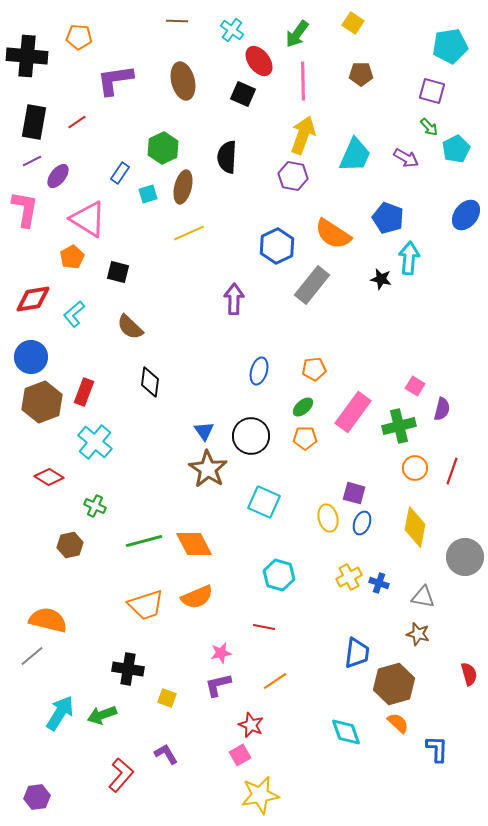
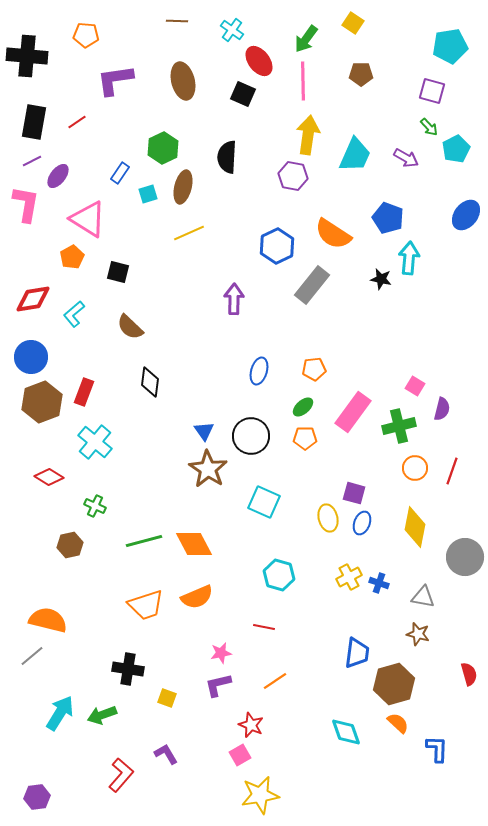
green arrow at (297, 34): moved 9 px right, 5 px down
orange pentagon at (79, 37): moved 7 px right, 2 px up
yellow arrow at (303, 135): moved 5 px right; rotated 12 degrees counterclockwise
pink L-shape at (25, 209): moved 1 px right, 5 px up
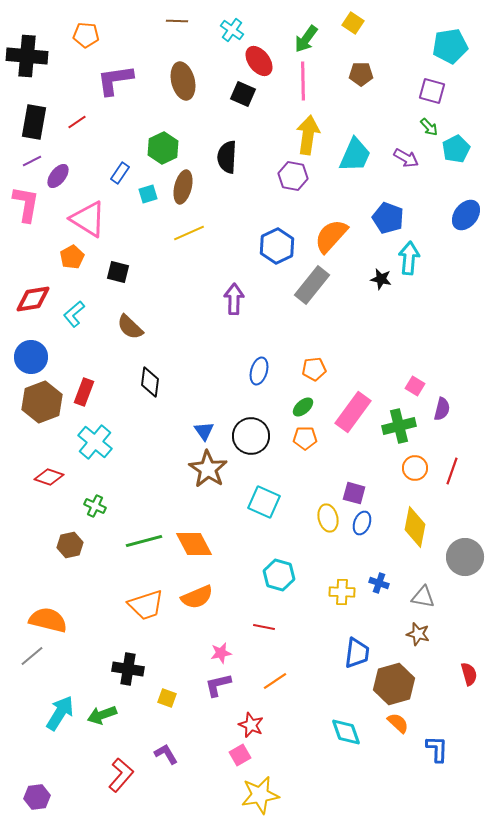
orange semicircle at (333, 234): moved 2 px left, 2 px down; rotated 99 degrees clockwise
red diamond at (49, 477): rotated 12 degrees counterclockwise
yellow cross at (349, 577): moved 7 px left, 15 px down; rotated 30 degrees clockwise
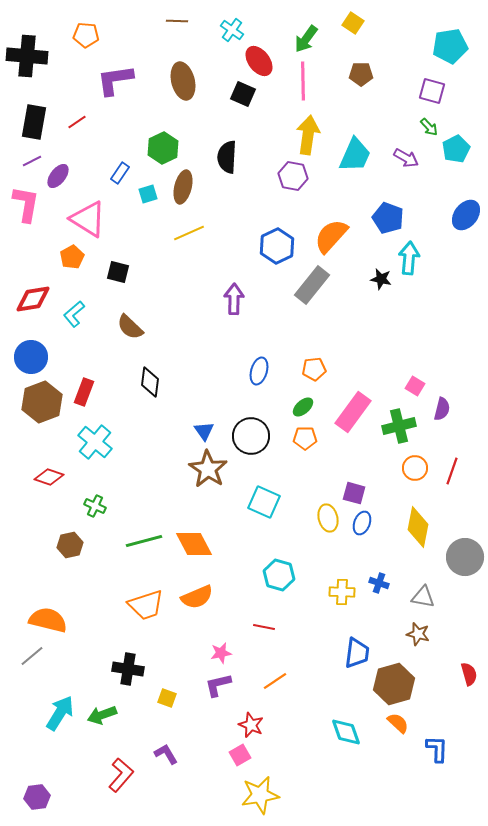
yellow diamond at (415, 527): moved 3 px right
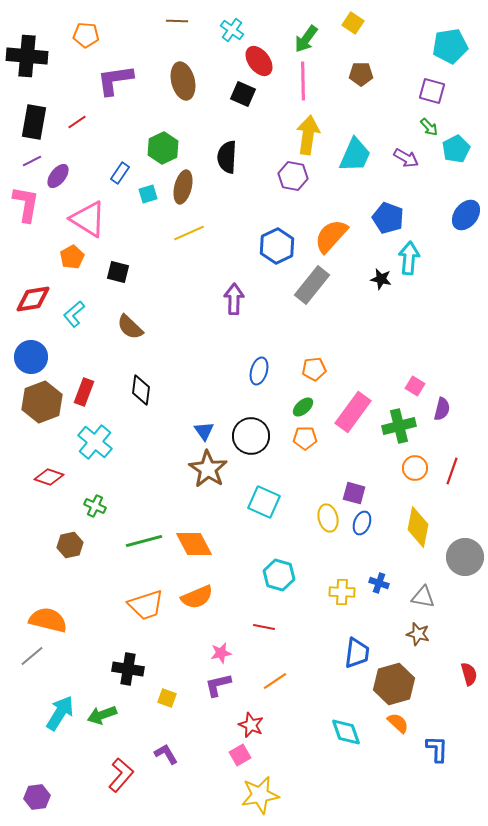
black diamond at (150, 382): moved 9 px left, 8 px down
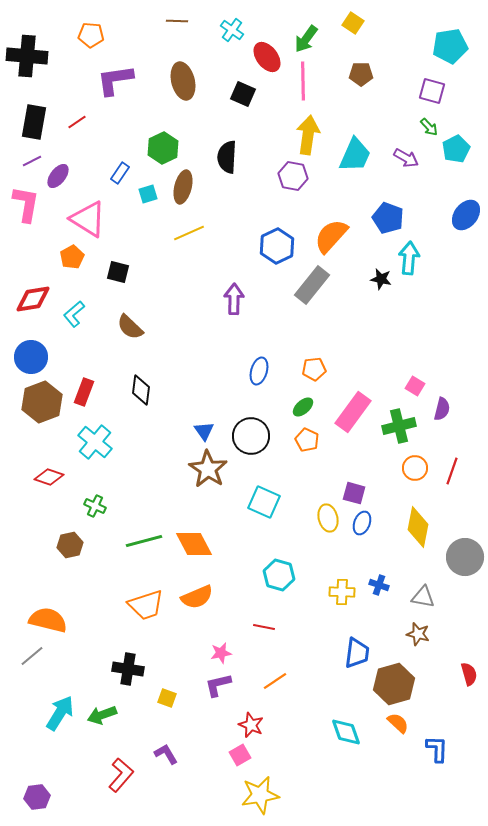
orange pentagon at (86, 35): moved 5 px right
red ellipse at (259, 61): moved 8 px right, 4 px up
orange pentagon at (305, 438): moved 2 px right, 2 px down; rotated 25 degrees clockwise
blue cross at (379, 583): moved 2 px down
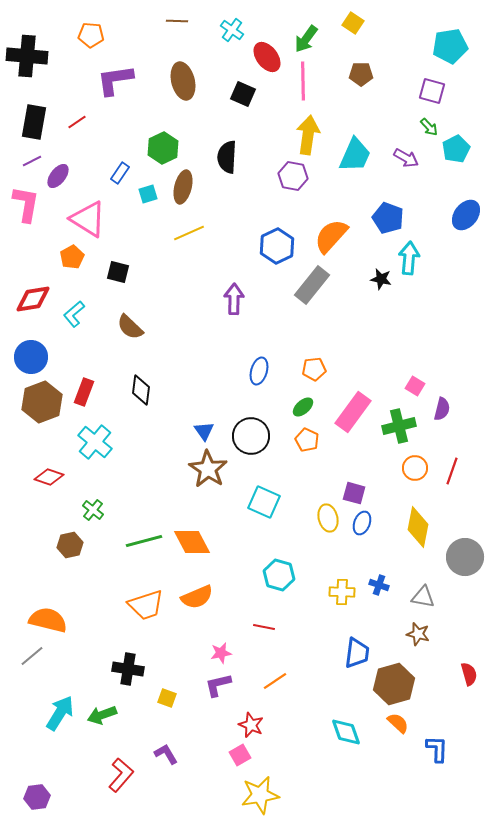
green cross at (95, 506): moved 2 px left, 4 px down; rotated 15 degrees clockwise
orange diamond at (194, 544): moved 2 px left, 2 px up
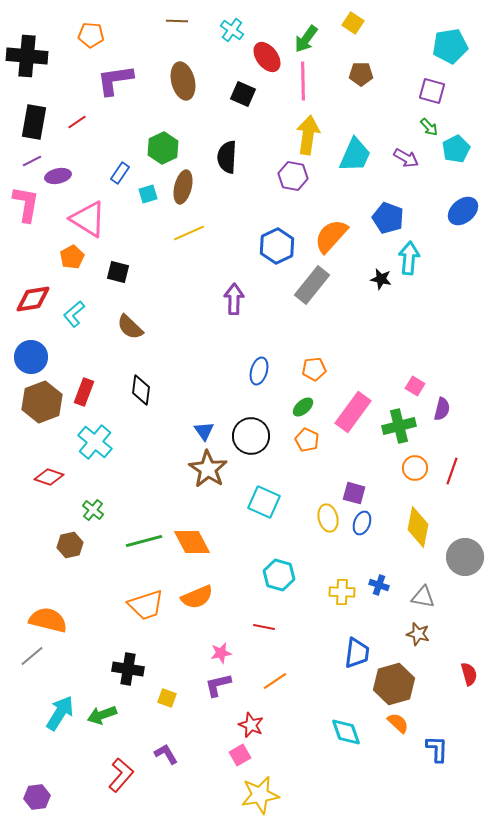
purple ellipse at (58, 176): rotated 40 degrees clockwise
blue ellipse at (466, 215): moved 3 px left, 4 px up; rotated 12 degrees clockwise
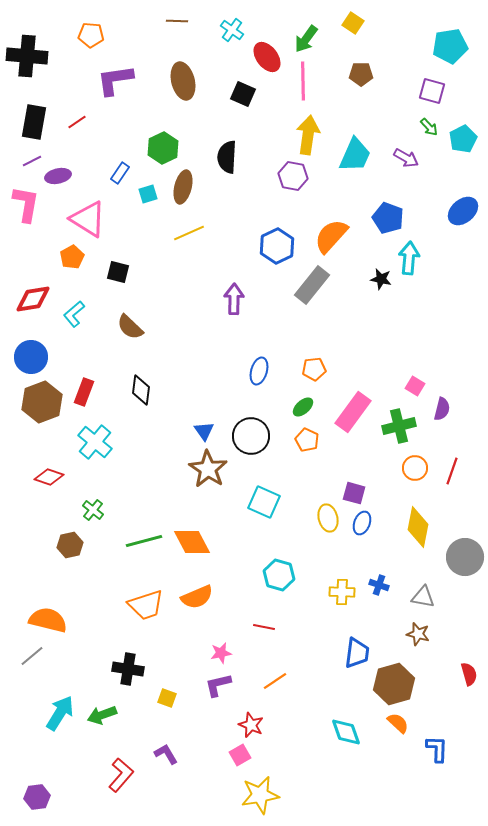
cyan pentagon at (456, 149): moved 7 px right, 10 px up
